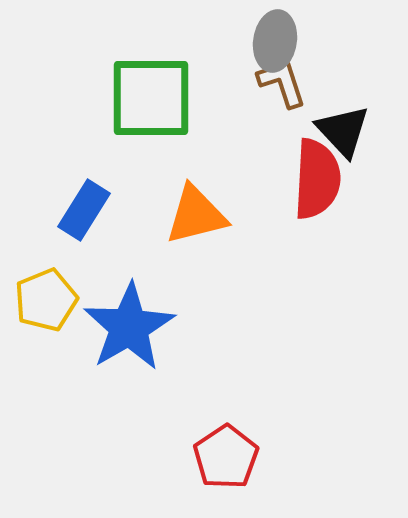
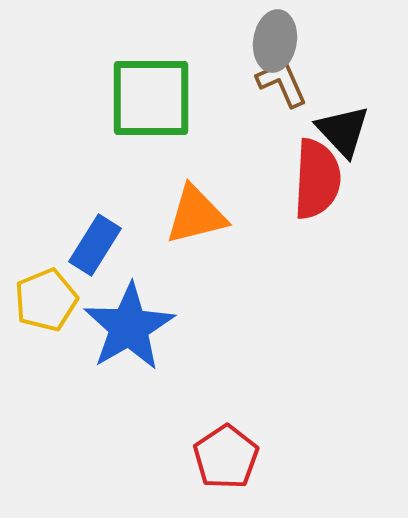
brown L-shape: rotated 6 degrees counterclockwise
blue rectangle: moved 11 px right, 35 px down
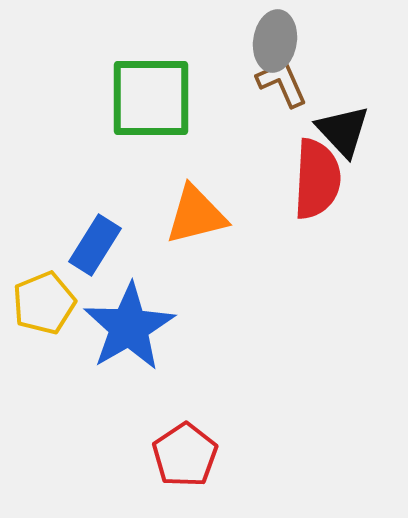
yellow pentagon: moved 2 px left, 3 px down
red pentagon: moved 41 px left, 2 px up
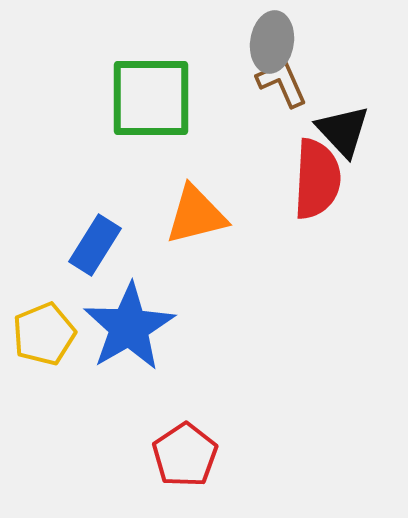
gray ellipse: moved 3 px left, 1 px down
yellow pentagon: moved 31 px down
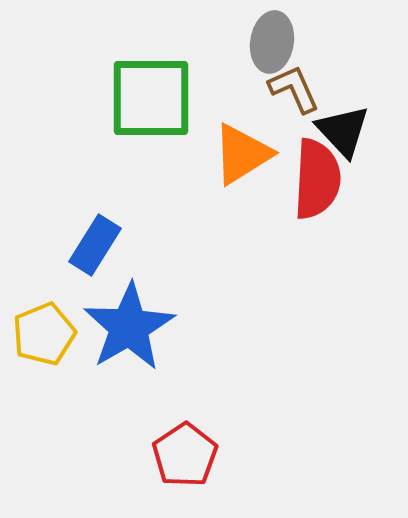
brown L-shape: moved 12 px right, 6 px down
orange triangle: moved 46 px right, 61 px up; rotated 18 degrees counterclockwise
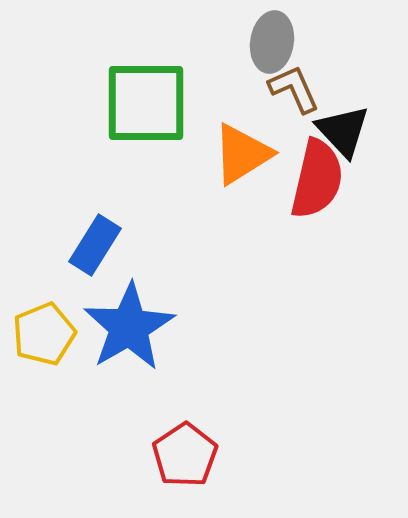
green square: moved 5 px left, 5 px down
red semicircle: rotated 10 degrees clockwise
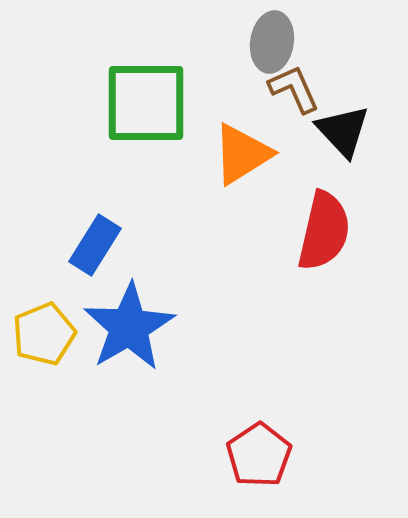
red semicircle: moved 7 px right, 52 px down
red pentagon: moved 74 px right
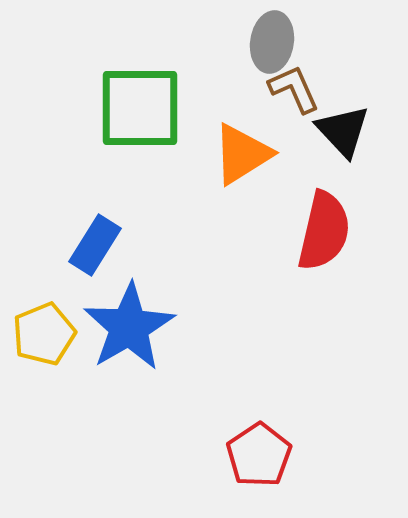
green square: moved 6 px left, 5 px down
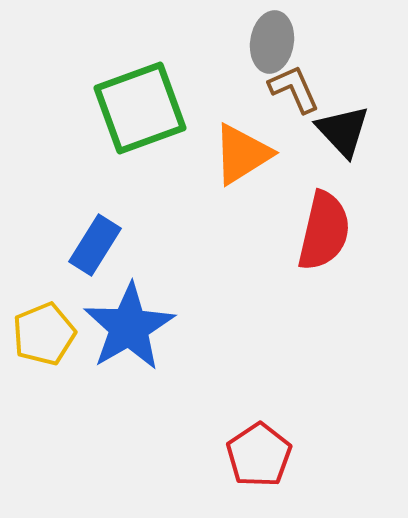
green square: rotated 20 degrees counterclockwise
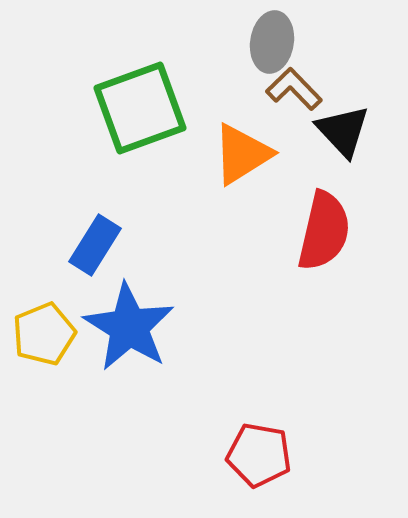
brown L-shape: rotated 20 degrees counterclockwise
blue star: rotated 10 degrees counterclockwise
red pentagon: rotated 28 degrees counterclockwise
